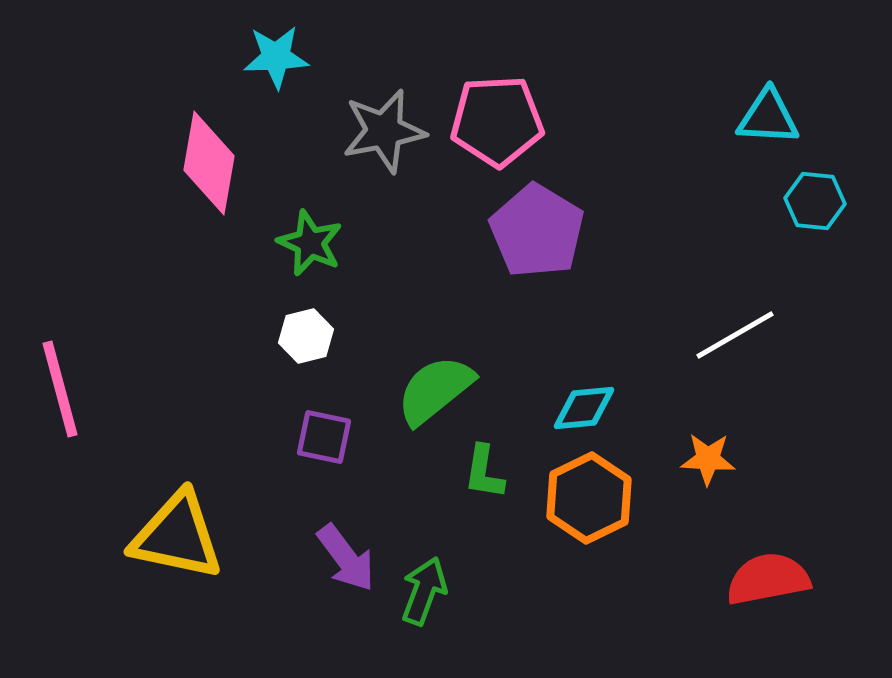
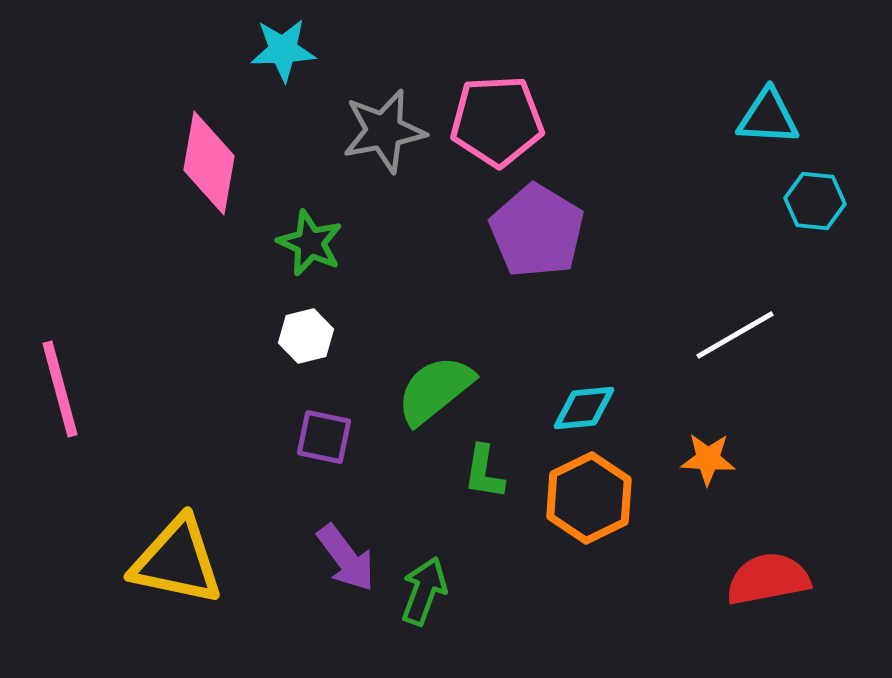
cyan star: moved 7 px right, 7 px up
yellow triangle: moved 25 px down
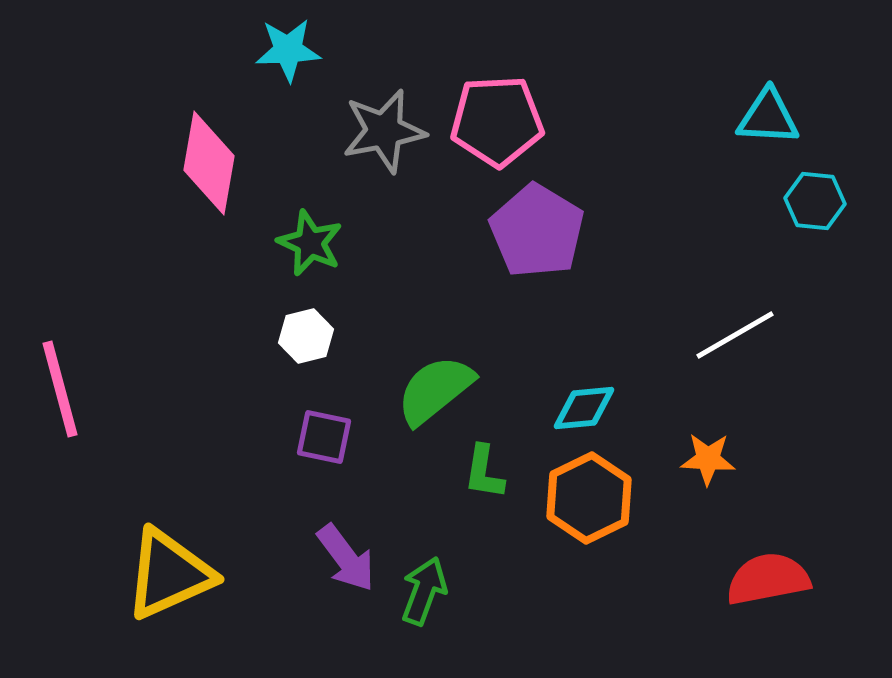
cyan star: moved 5 px right
yellow triangle: moved 8 px left, 13 px down; rotated 36 degrees counterclockwise
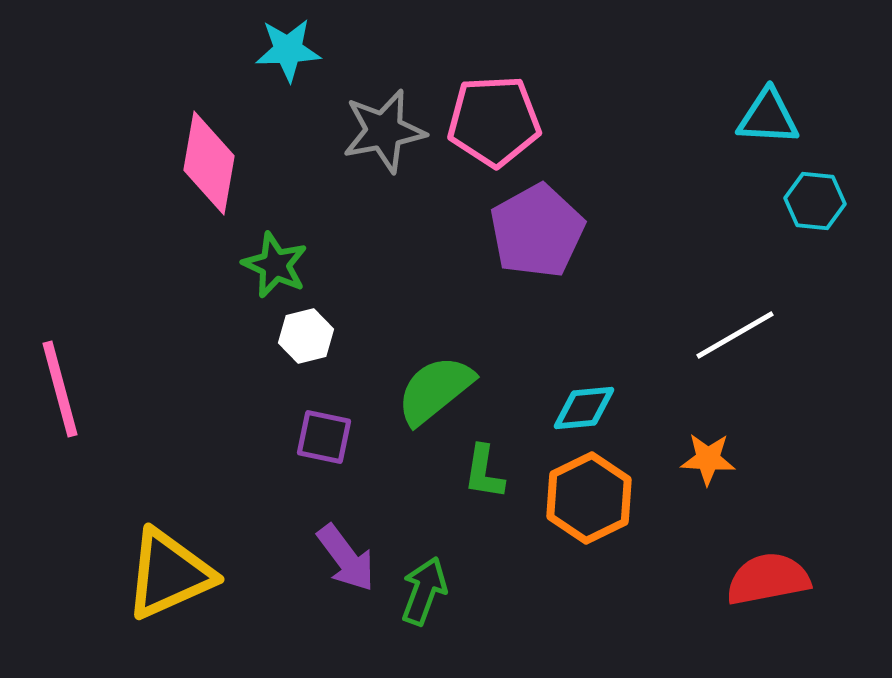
pink pentagon: moved 3 px left
purple pentagon: rotated 12 degrees clockwise
green star: moved 35 px left, 22 px down
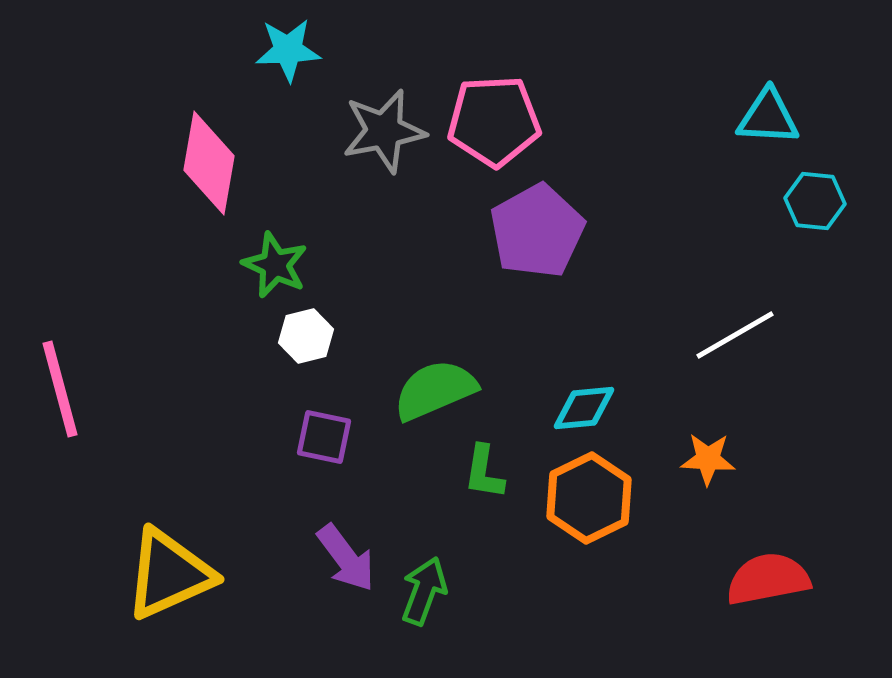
green semicircle: rotated 16 degrees clockwise
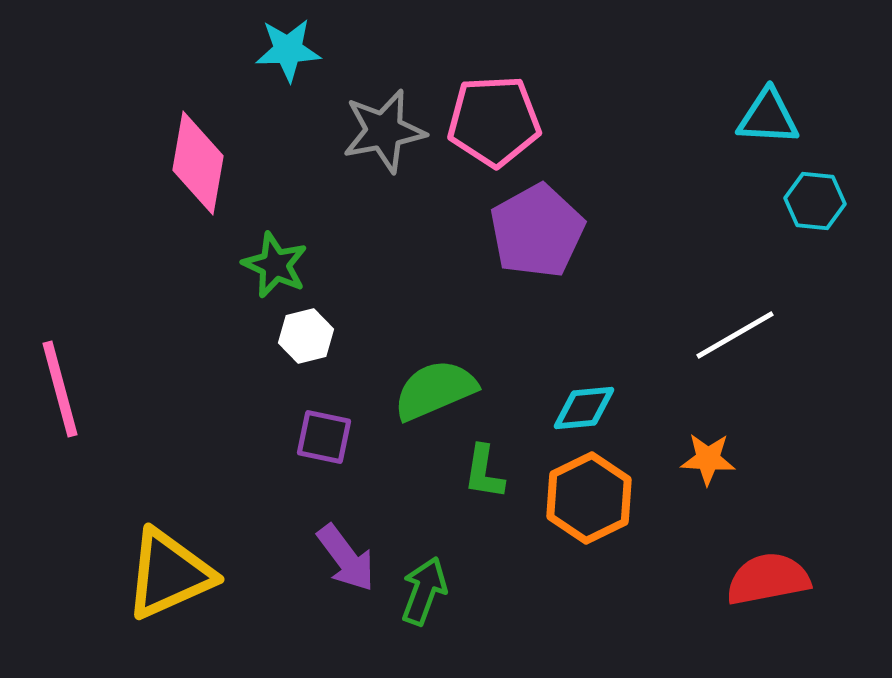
pink diamond: moved 11 px left
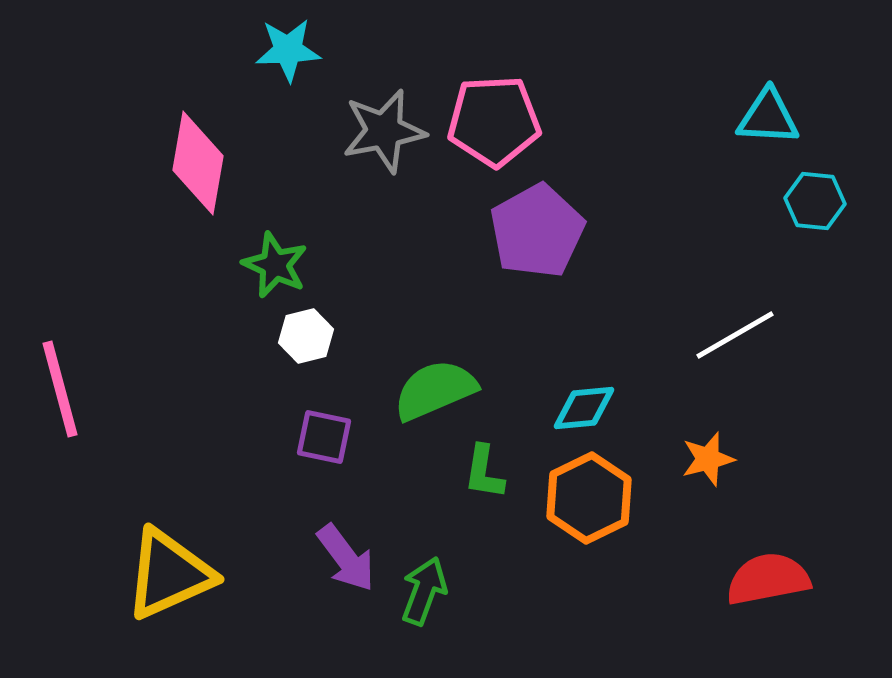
orange star: rotated 18 degrees counterclockwise
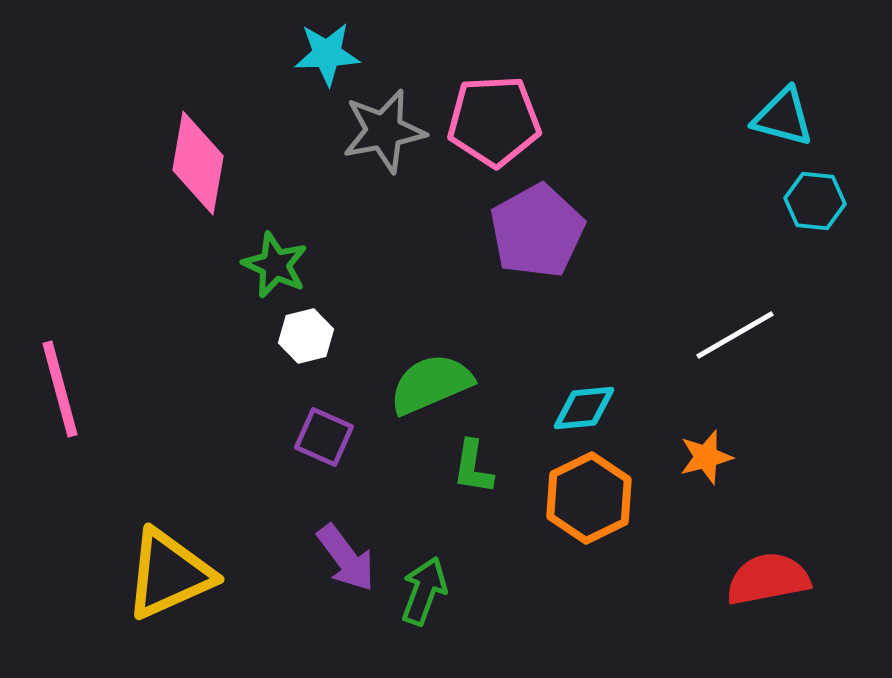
cyan star: moved 39 px right, 4 px down
cyan triangle: moved 15 px right; rotated 12 degrees clockwise
green semicircle: moved 4 px left, 6 px up
purple square: rotated 12 degrees clockwise
orange star: moved 2 px left, 2 px up
green L-shape: moved 11 px left, 5 px up
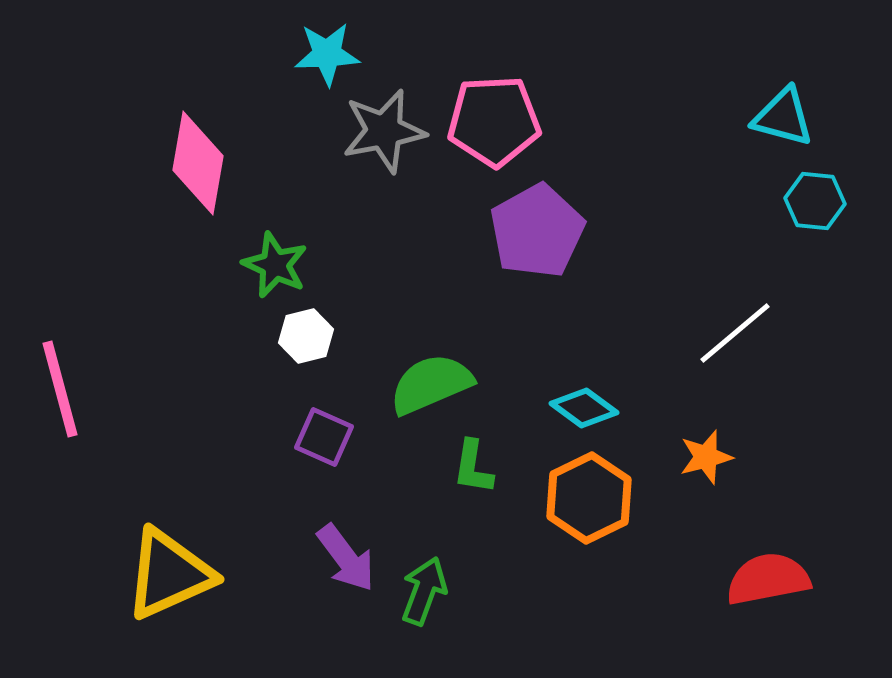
white line: moved 2 px up; rotated 10 degrees counterclockwise
cyan diamond: rotated 42 degrees clockwise
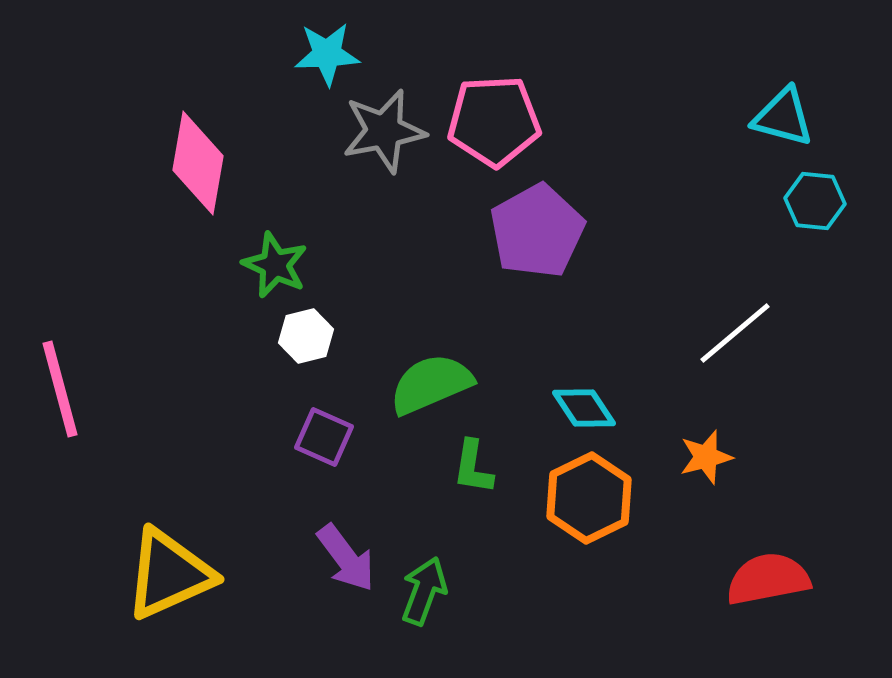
cyan diamond: rotated 20 degrees clockwise
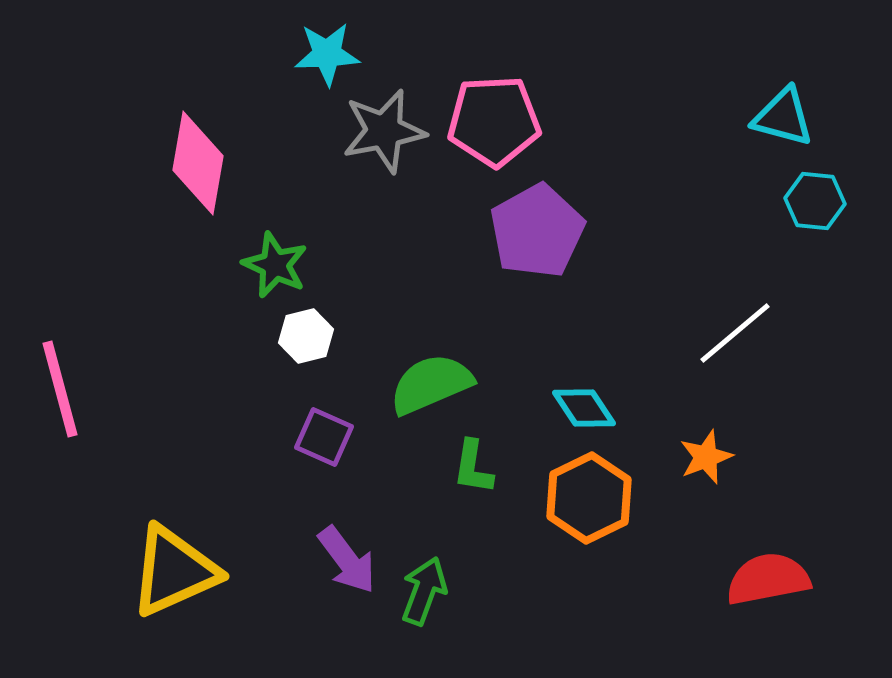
orange star: rotated 6 degrees counterclockwise
purple arrow: moved 1 px right, 2 px down
yellow triangle: moved 5 px right, 3 px up
